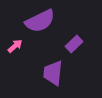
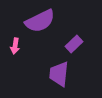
pink arrow: rotated 140 degrees clockwise
purple trapezoid: moved 6 px right, 1 px down
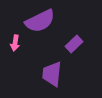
pink arrow: moved 3 px up
purple trapezoid: moved 7 px left
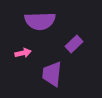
purple semicircle: rotated 24 degrees clockwise
pink arrow: moved 8 px right, 10 px down; rotated 112 degrees counterclockwise
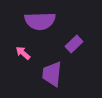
pink arrow: rotated 126 degrees counterclockwise
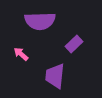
pink arrow: moved 2 px left, 1 px down
purple trapezoid: moved 3 px right, 2 px down
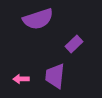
purple semicircle: moved 2 px left, 2 px up; rotated 16 degrees counterclockwise
pink arrow: moved 25 px down; rotated 42 degrees counterclockwise
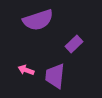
purple semicircle: moved 1 px down
pink arrow: moved 5 px right, 9 px up; rotated 21 degrees clockwise
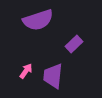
pink arrow: moved 1 px down; rotated 105 degrees clockwise
purple trapezoid: moved 2 px left
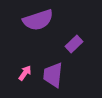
pink arrow: moved 1 px left, 2 px down
purple trapezoid: moved 1 px up
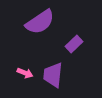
purple semicircle: moved 2 px right, 2 px down; rotated 16 degrees counterclockwise
pink arrow: rotated 77 degrees clockwise
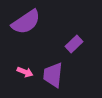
purple semicircle: moved 14 px left
pink arrow: moved 1 px up
